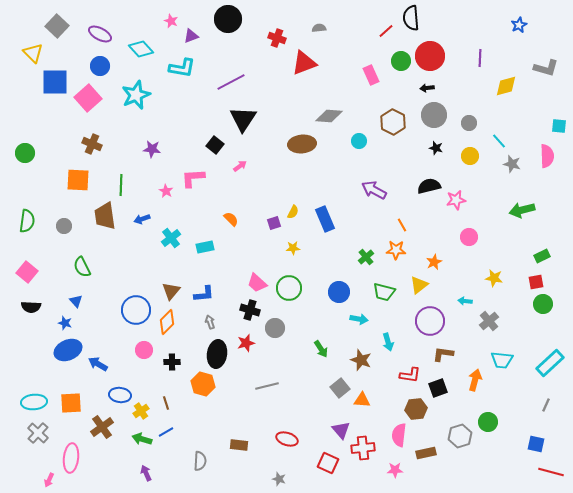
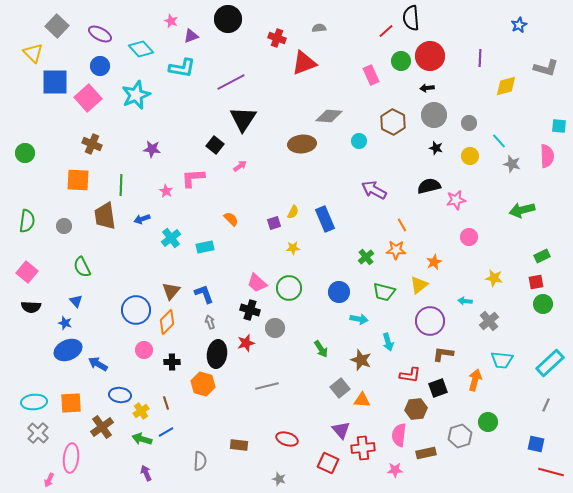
blue L-shape at (204, 294): rotated 105 degrees counterclockwise
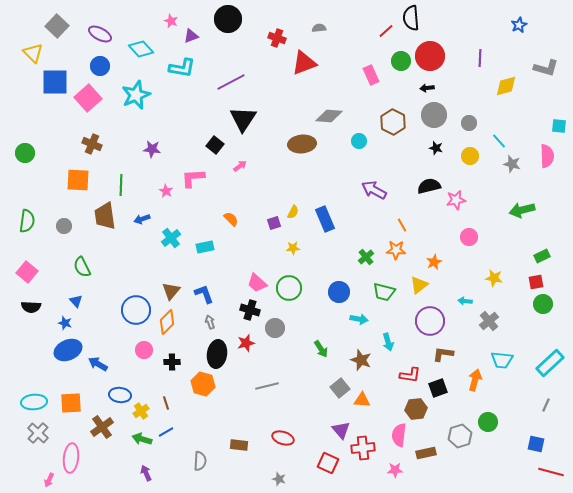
red ellipse at (287, 439): moved 4 px left, 1 px up
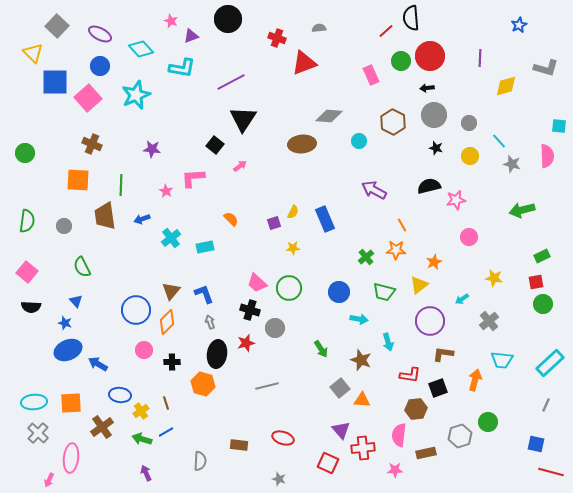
cyan arrow at (465, 301): moved 3 px left, 2 px up; rotated 40 degrees counterclockwise
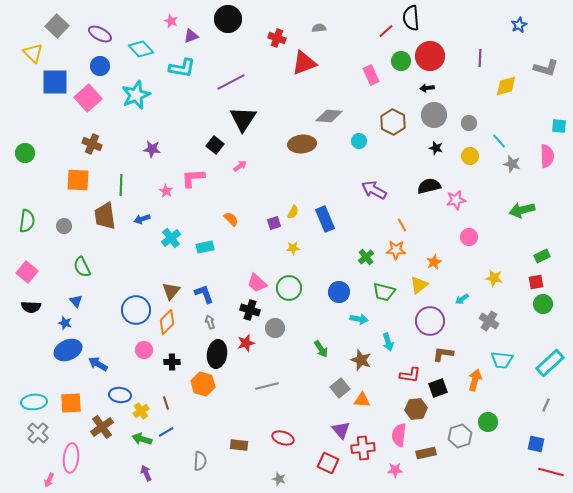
gray cross at (489, 321): rotated 18 degrees counterclockwise
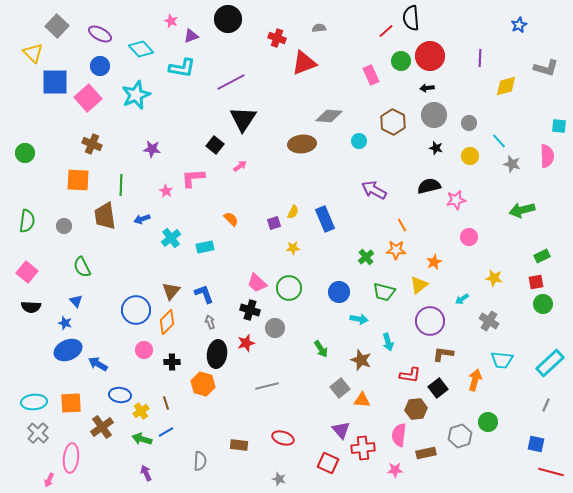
black square at (438, 388): rotated 18 degrees counterclockwise
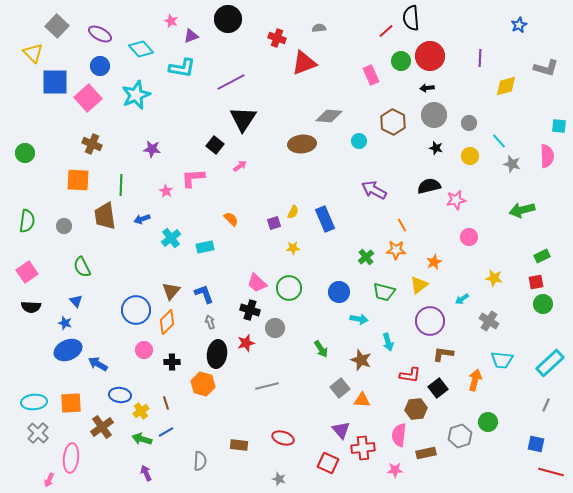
pink square at (27, 272): rotated 15 degrees clockwise
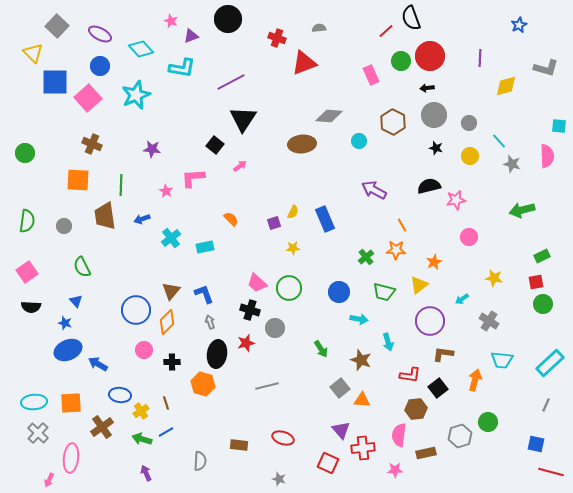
black semicircle at (411, 18): rotated 15 degrees counterclockwise
